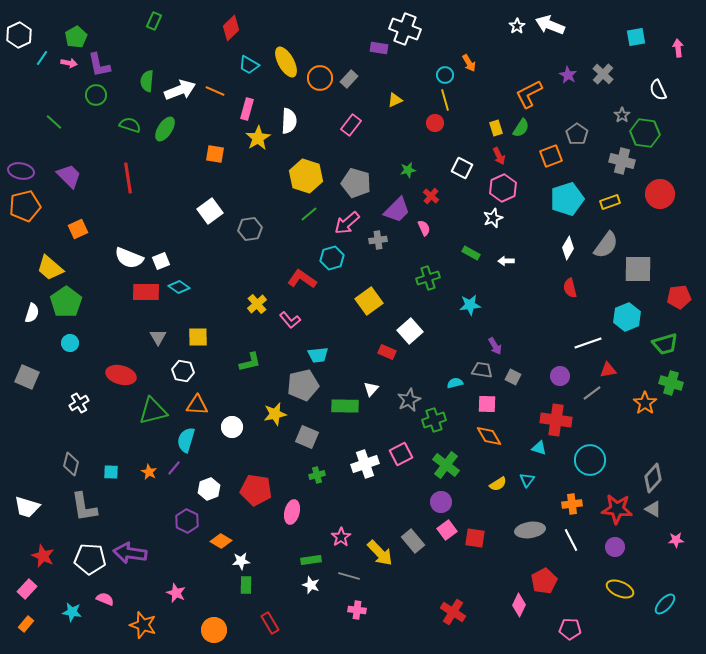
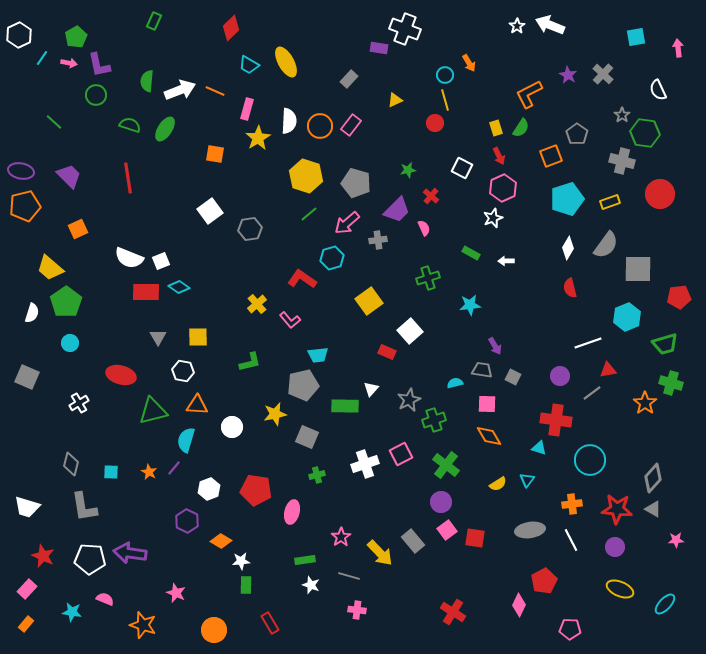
orange circle at (320, 78): moved 48 px down
green rectangle at (311, 560): moved 6 px left
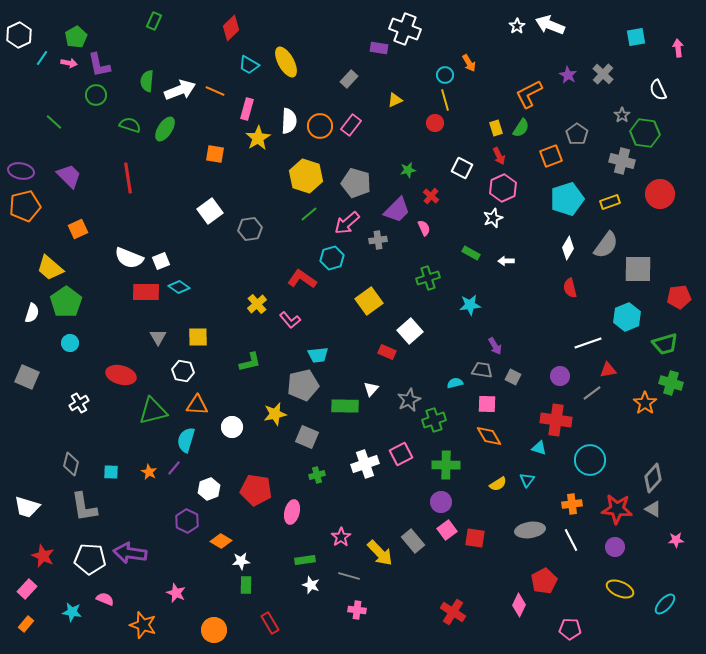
green cross at (446, 465): rotated 36 degrees counterclockwise
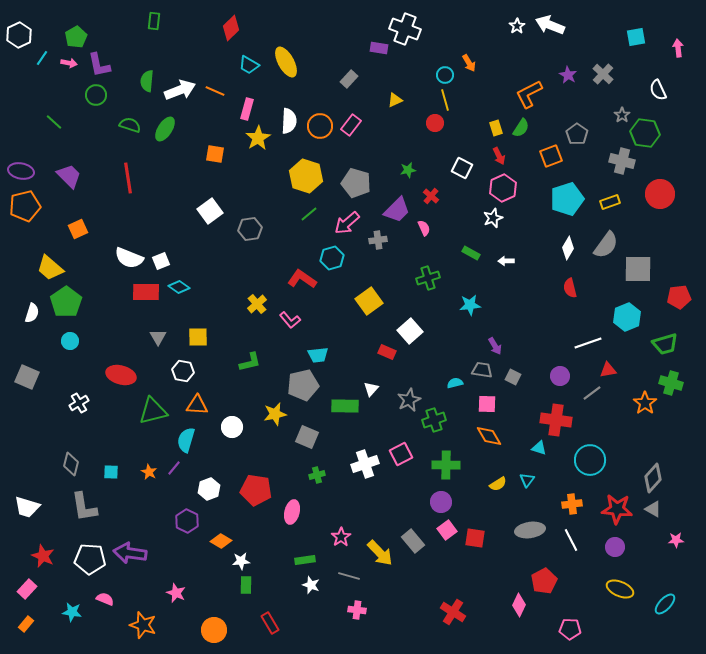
green rectangle at (154, 21): rotated 18 degrees counterclockwise
cyan circle at (70, 343): moved 2 px up
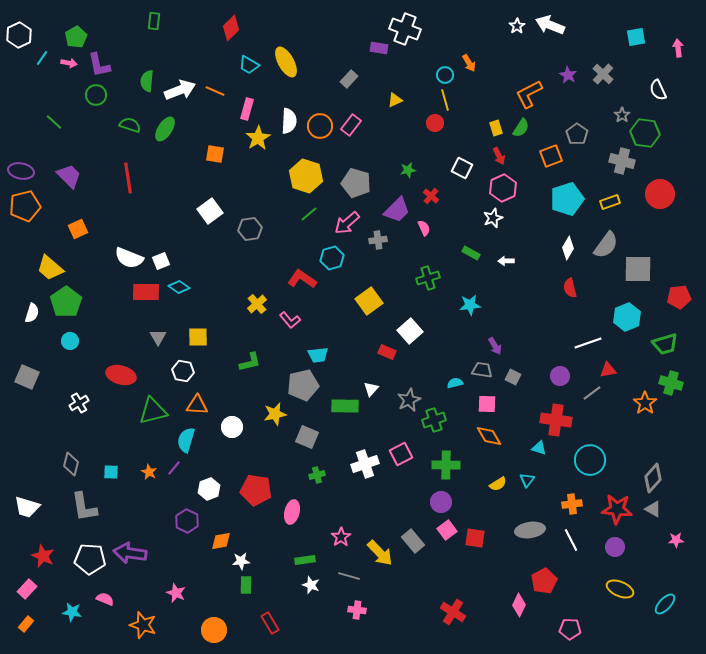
orange diamond at (221, 541): rotated 40 degrees counterclockwise
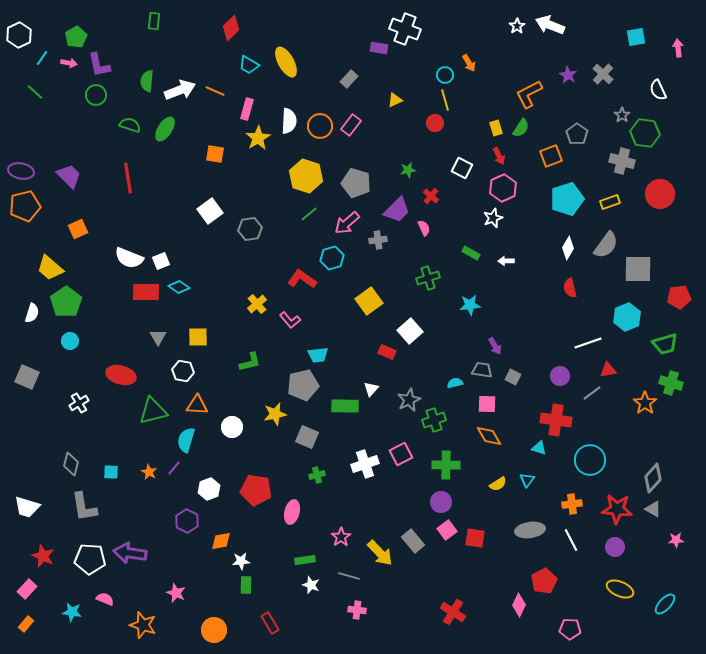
green line at (54, 122): moved 19 px left, 30 px up
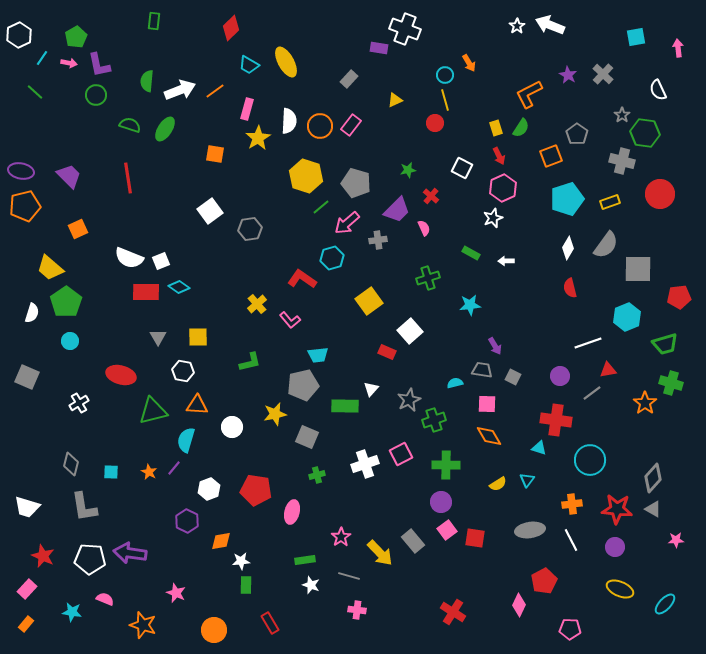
orange line at (215, 91): rotated 60 degrees counterclockwise
green line at (309, 214): moved 12 px right, 7 px up
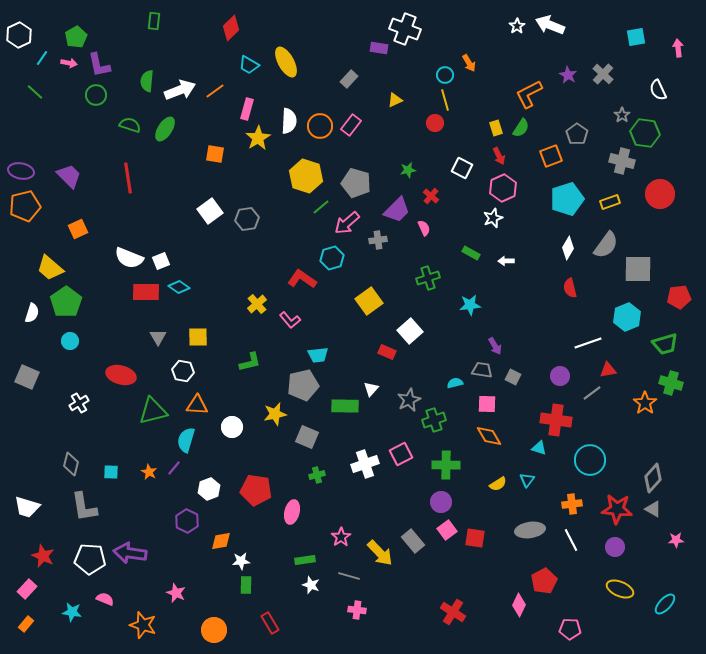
gray hexagon at (250, 229): moved 3 px left, 10 px up
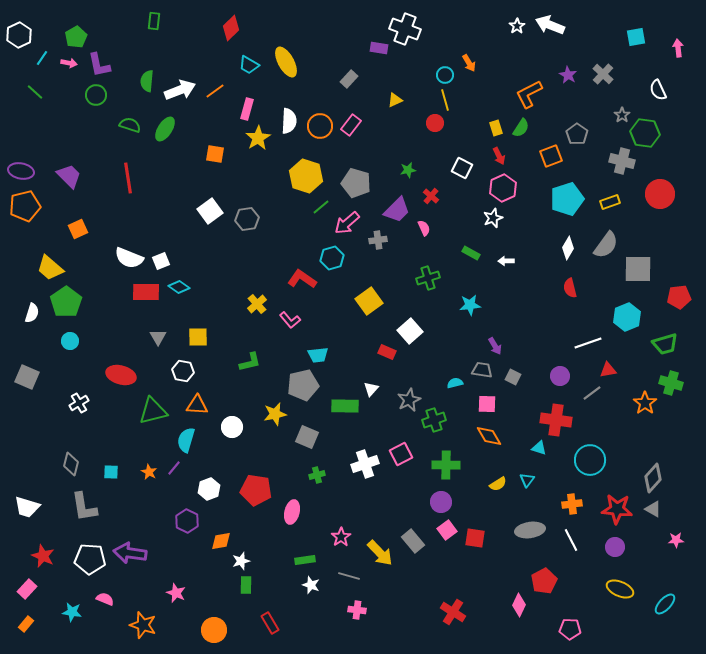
white star at (241, 561): rotated 12 degrees counterclockwise
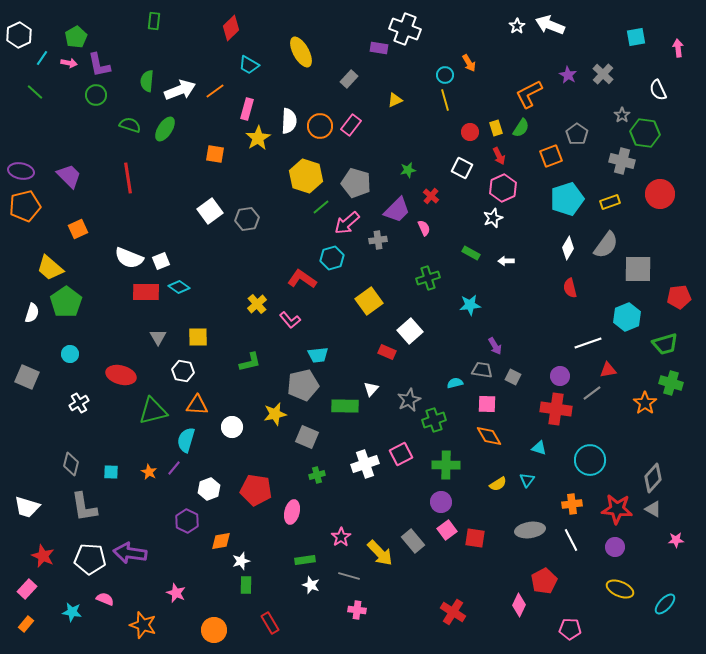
yellow ellipse at (286, 62): moved 15 px right, 10 px up
red circle at (435, 123): moved 35 px right, 9 px down
cyan circle at (70, 341): moved 13 px down
red cross at (556, 420): moved 11 px up
